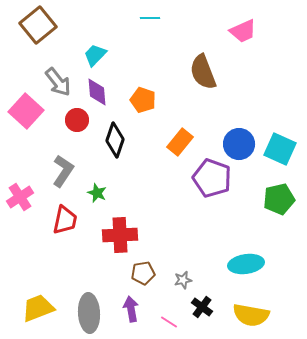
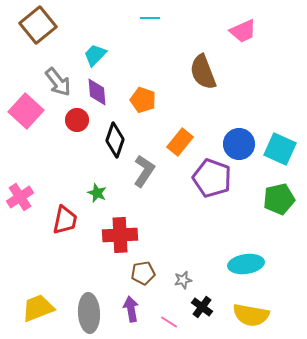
gray L-shape: moved 81 px right
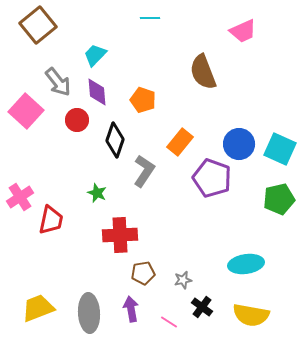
red trapezoid: moved 14 px left
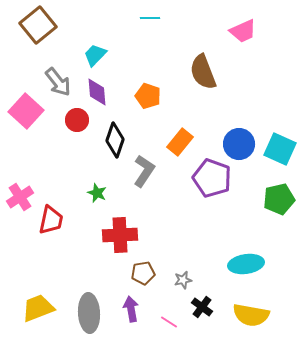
orange pentagon: moved 5 px right, 4 px up
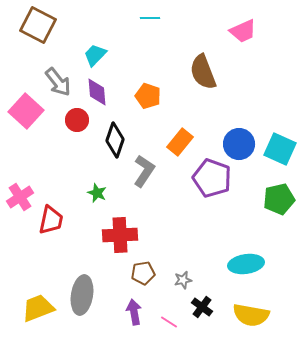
brown square: rotated 24 degrees counterclockwise
purple arrow: moved 3 px right, 3 px down
gray ellipse: moved 7 px left, 18 px up; rotated 12 degrees clockwise
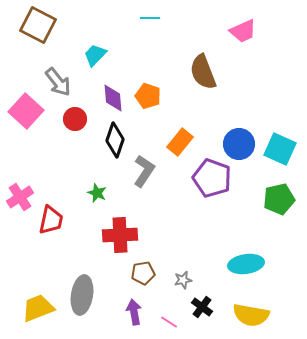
purple diamond: moved 16 px right, 6 px down
red circle: moved 2 px left, 1 px up
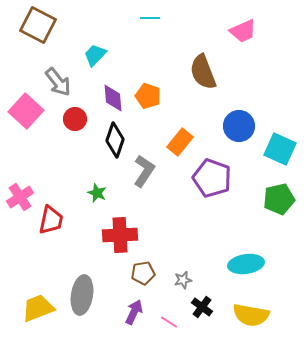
blue circle: moved 18 px up
purple arrow: rotated 35 degrees clockwise
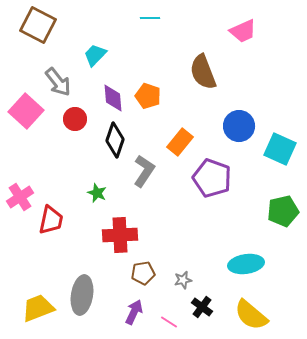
green pentagon: moved 4 px right, 12 px down
yellow semicircle: rotated 30 degrees clockwise
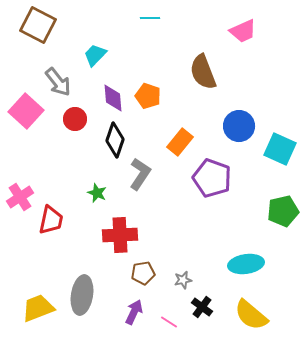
gray L-shape: moved 4 px left, 3 px down
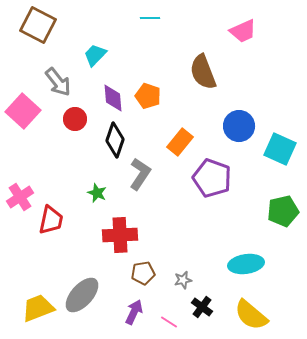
pink square: moved 3 px left
gray ellipse: rotated 33 degrees clockwise
